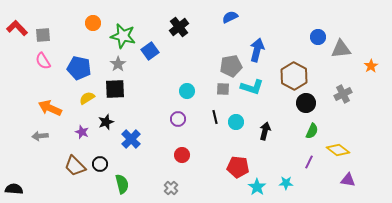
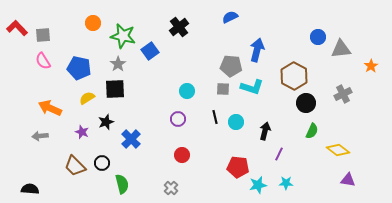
gray pentagon at (231, 66): rotated 15 degrees clockwise
purple line at (309, 162): moved 30 px left, 8 px up
black circle at (100, 164): moved 2 px right, 1 px up
cyan star at (257, 187): moved 1 px right, 2 px up; rotated 24 degrees clockwise
black semicircle at (14, 189): moved 16 px right
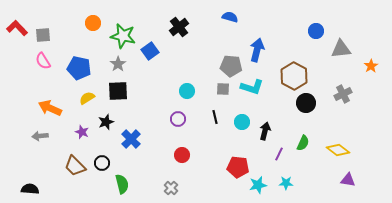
blue semicircle at (230, 17): rotated 42 degrees clockwise
blue circle at (318, 37): moved 2 px left, 6 px up
black square at (115, 89): moved 3 px right, 2 px down
cyan circle at (236, 122): moved 6 px right
green semicircle at (312, 131): moved 9 px left, 12 px down
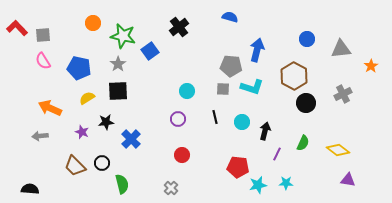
blue circle at (316, 31): moved 9 px left, 8 px down
black star at (106, 122): rotated 14 degrees clockwise
purple line at (279, 154): moved 2 px left
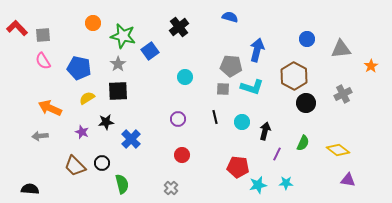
cyan circle at (187, 91): moved 2 px left, 14 px up
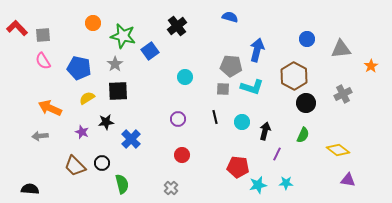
black cross at (179, 27): moved 2 px left, 1 px up
gray star at (118, 64): moved 3 px left
green semicircle at (303, 143): moved 8 px up
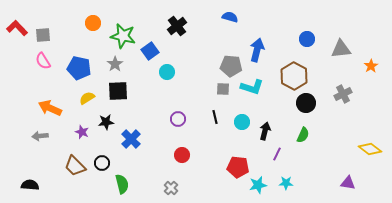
cyan circle at (185, 77): moved 18 px left, 5 px up
yellow diamond at (338, 150): moved 32 px right, 1 px up
purple triangle at (348, 180): moved 3 px down
black semicircle at (30, 189): moved 4 px up
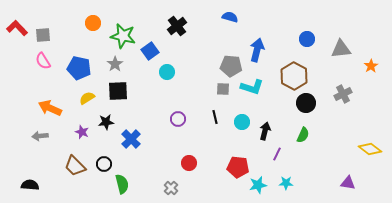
red circle at (182, 155): moved 7 px right, 8 px down
black circle at (102, 163): moved 2 px right, 1 px down
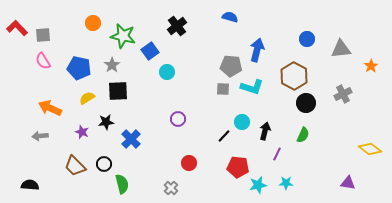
gray star at (115, 64): moved 3 px left, 1 px down
black line at (215, 117): moved 9 px right, 19 px down; rotated 56 degrees clockwise
